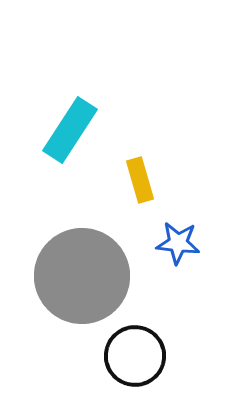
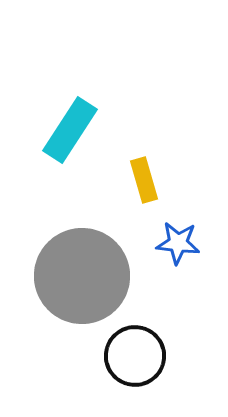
yellow rectangle: moved 4 px right
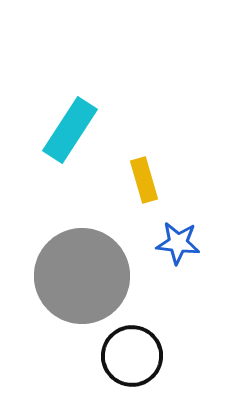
black circle: moved 3 px left
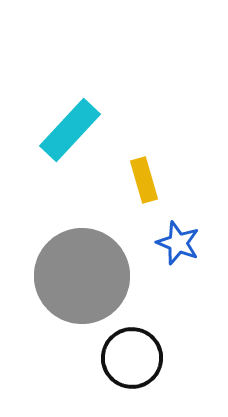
cyan rectangle: rotated 10 degrees clockwise
blue star: rotated 15 degrees clockwise
black circle: moved 2 px down
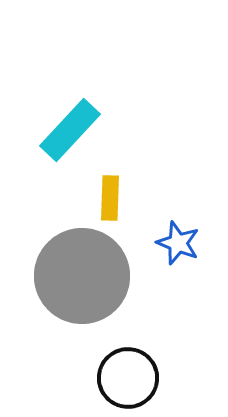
yellow rectangle: moved 34 px left, 18 px down; rotated 18 degrees clockwise
black circle: moved 4 px left, 20 px down
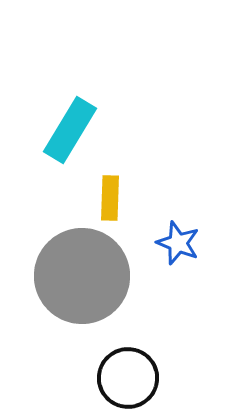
cyan rectangle: rotated 12 degrees counterclockwise
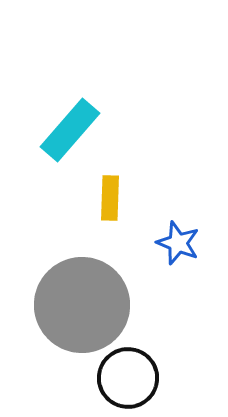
cyan rectangle: rotated 10 degrees clockwise
gray circle: moved 29 px down
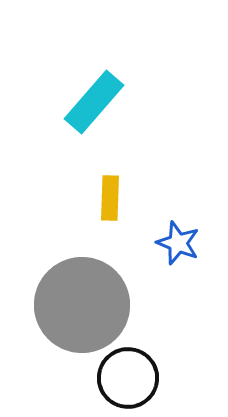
cyan rectangle: moved 24 px right, 28 px up
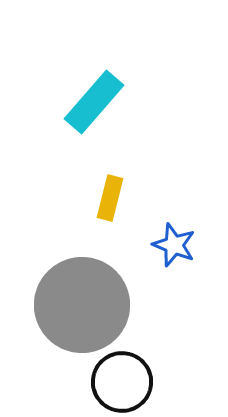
yellow rectangle: rotated 12 degrees clockwise
blue star: moved 4 px left, 2 px down
black circle: moved 6 px left, 4 px down
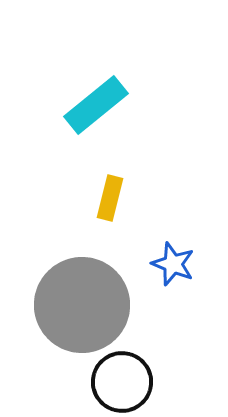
cyan rectangle: moved 2 px right, 3 px down; rotated 10 degrees clockwise
blue star: moved 1 px left, 19 px down
